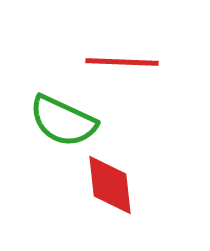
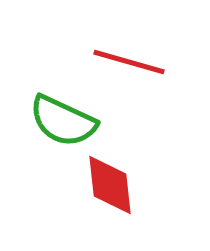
red line: moved 7 px right; rotated 14 degrees clockwise
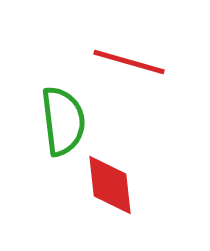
green semicircle: rotated 122 degrees counterclockwise
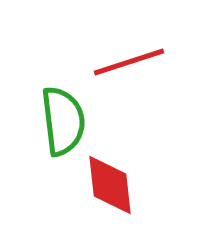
red line: rotated 34 degrees counterclockwise
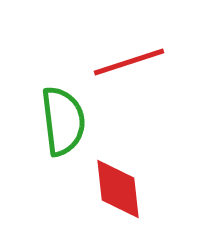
red diamond: moved 8 px right, 4 px down
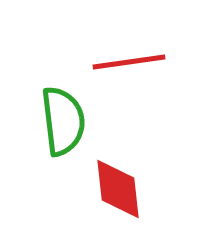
red line: rotated 10 degrees clockwise
